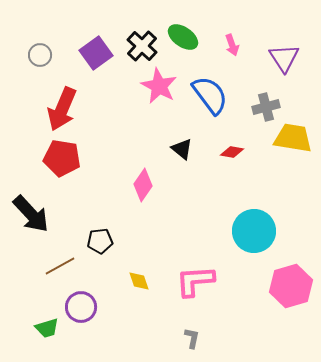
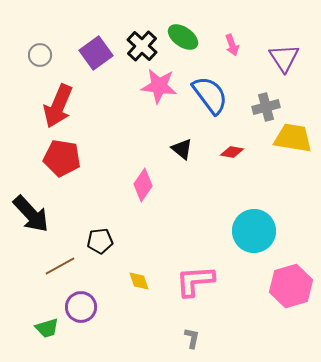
pink star: rotated 21 degrees counterclockwise
red arrow: moved 4 px left, 3 px up
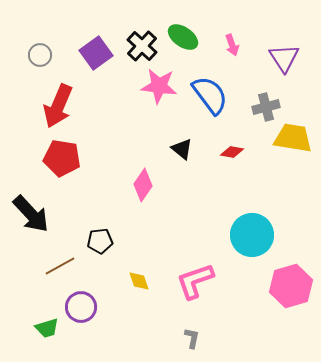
cyan circle: moved 2 px left, 4 px down
pink L-shape: rotated 15 degrees counterclockwise
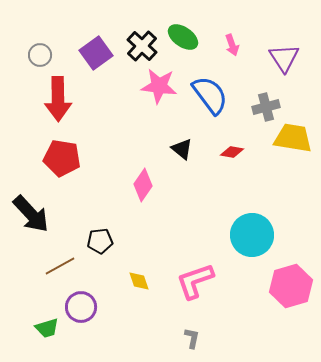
red arrow: moved 7 px up; rotated 24 degrees counterclockwise
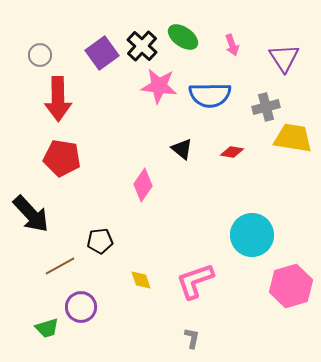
purple square: moved 6 px right
blue semicircle: rotated 126 degrees clockwise
yellow diamond: moved 2 px right, 1 px up
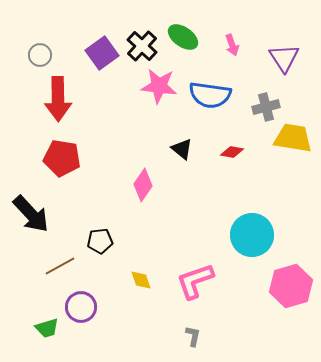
blue semicircle: rotated 9 degrees clockwise
gray L-shape: moved 1 px right, 2 px up
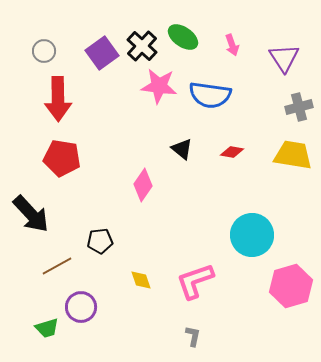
gray circle: moved 4 px right, 4 px up
gray cross: moved 33 px right
yellow trapezoid: moved 17 px down
brown line: moved 3 px left
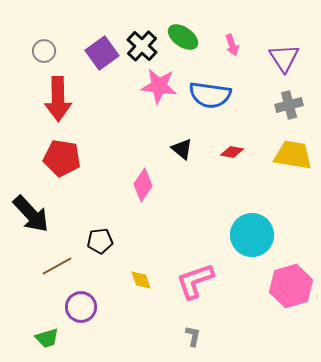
gray cross: moved 10 px left, 2 px up
green trapezoid: moved 10 px down
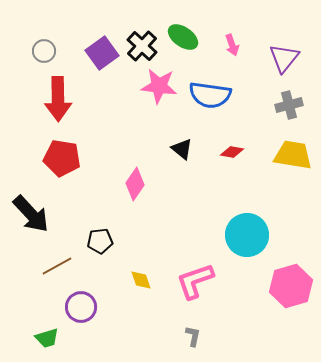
purple triangle: rotated 12 degrees clockwise
pink diamond: moved 8 px left, 1 px up
cyan circle: moved 5 px left
